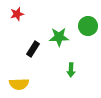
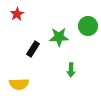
red star: rotated 16 degrees counterclockwise
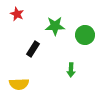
red star: rotated 16 degrees counterclockwise
green circle: moved 3 px left, 9 px down
green star: moved 4 px left, 11 px up
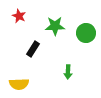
red star: moved 2 px right, 2 px down
green circle: moved 1 px right, 2 px up
green arrow: moved 3 px left, 2 px down
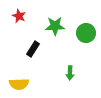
green arrow: moved 2 px right, 1 px down
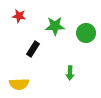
red star: rotated 16 degrees counterclockwise
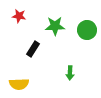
green circle: moved 1 px right, 3 px up
